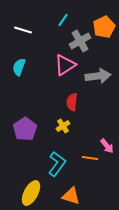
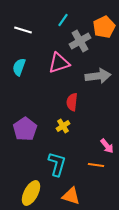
pink triangle: moved 6 px left, 2 px up; rotated 15 degrees clockwise
orange line: moved 6 px right, 7 px down
cyan L-shape: rotated 20 degrees counterclockwise
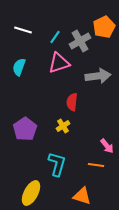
cyan line: moved 8 px left, 17 px down
orange triangle: moved 11 px right
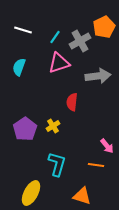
yellow cross: moved 10 px left
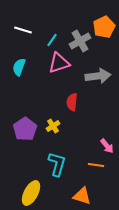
cyan line: moved 3 px left, 3 px down
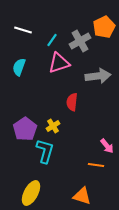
cyan L-shape: moved 12 px left, 13 px up
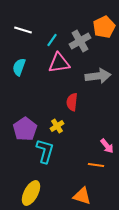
pink triangle: rotated 10 degrees clockwise
yellow cross: moved 4 px right
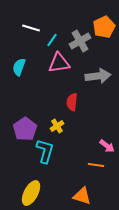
white line: moved 8 px right, 2 px up
pink arrow: rotated 14 degrees counterclockwise
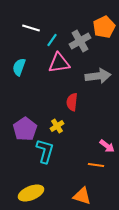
yellow ellipse: rotated 40 degrees clockwise
